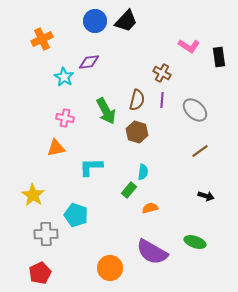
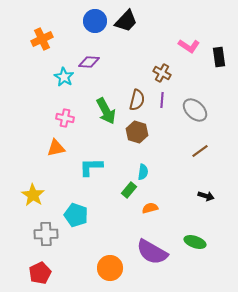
purple diamond: rotated 10 degrees clockwise
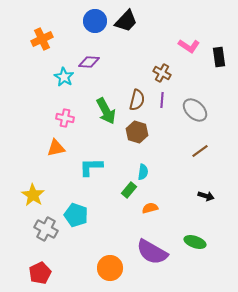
gray cross: moved 5 px up; rotated 30 degrees clockwise
